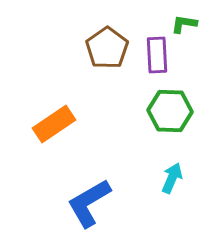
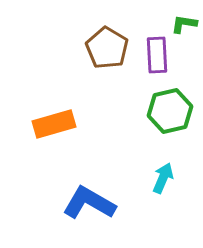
brown pentagon: rotated 6 degrees counterclockwise
green hexagon: rotated 15 degrees counterclockwise
orange rectangle: rotated 18 degrees clockwise
cyan arrow: moved 9 px left
blue L-shape: rotated 60 degrees clockwise
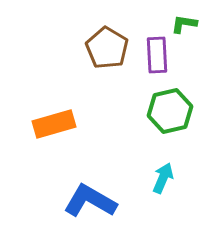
blue L-shape: moved 1 px right, 2 px up
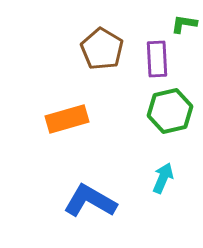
brown pentagon: moved 5 px left, 1 px down
purple rectangle: moved 4 px down
orange rectangle: moved 13 px right, 5 px up
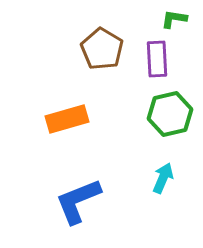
green L-shape: moved 10 px left, 5 px up
green hexagon: moved 3 px down
blue L-shape: moved 12 px left; rotated 52 degrees counterclockwise
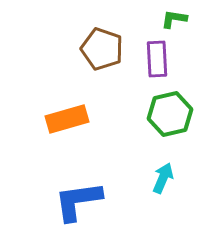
brown pentagon: rotated 12 degrees counterclockwise
blue L-shape: rotated 14 degrees clockwise
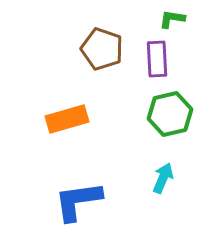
green L-shape: moved 2 px left
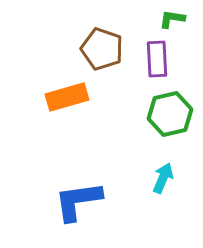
orange rectangle: moved 22 px up
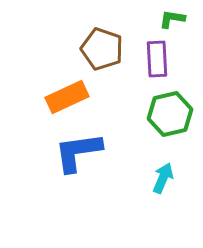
orange rectangle: rotated 9 degrees counterclockwise
blue L-shape: moved 49 px up
